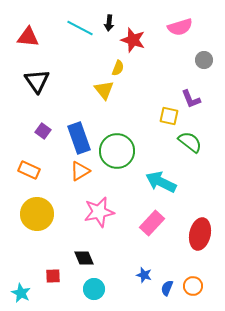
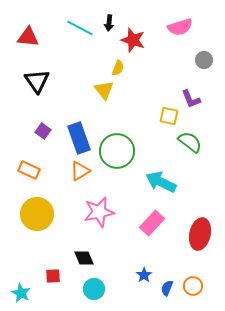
blue star: rotated 21 degrees clockwise
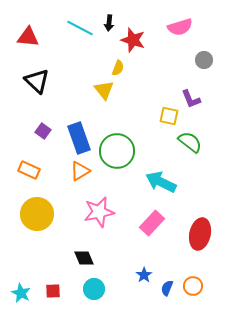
black triangle: rotated 12 degrees counterclockwise
red square: moved 15 px down
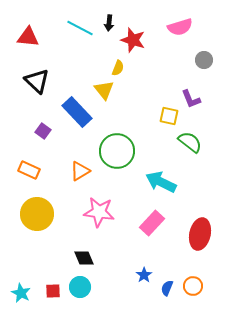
blue rectangle: moved 2 px left, 26 px up; rotated 24 degrees counterclockwise
pink star: rotated 20 degrees clockwise
cyan circle: moved 14 px left, 2 px up
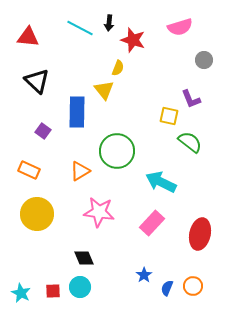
blue rectangle: rotated 44 degrees clockwise
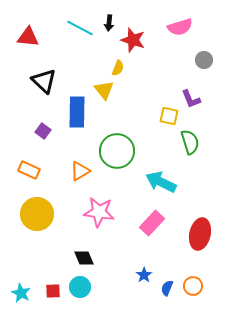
black triangle: moved 7 px right
green semicircle: rotated 35 degrees clockwise
